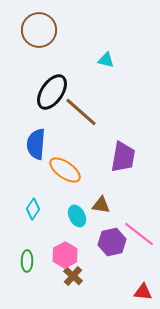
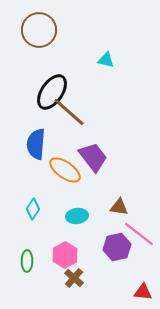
brown line: moved 12 px left
purple trapezoid: moved 30 px left; rotated 48 degrees counterclockwise
brown triangle: moved 18 px right, 2 px down
cyan ellipse: rotated 70 degrees counterclockwise
purple hexagon: moved 5 px right, 5 px down
brown cross: moved 1 px right, 2 px down
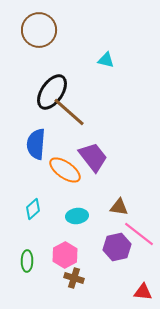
cyan diamond: rotated 15 degrees clockwise
brown cross: rotated 24 degrees counterclockwise
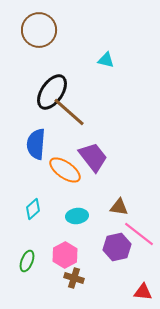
green ellipse: rotated 20 degrees clockwise
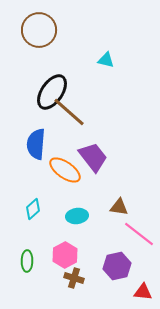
purple hexagon: moved 19 px down
green ellipse: rotated 20 degrees counterclockwise
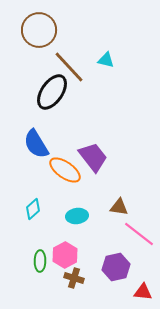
brown line: moved 45 px up; rotated 6 degrees clockwise
blue semicircle: rotated 36 degrees counterclockwise
green ellipse: moved 13 px right
purple hexagon: moved 1 px left, 1 px down
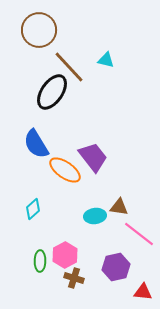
cyan ellipse: moved 18 px right
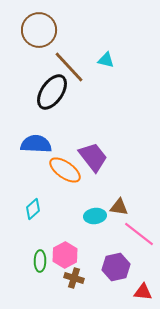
blue semicircle: rotated 124 degrees clockwise
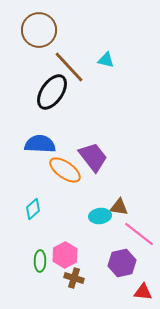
blue semicircle: moved 4 px right
cyan ellipse: moved 5 px right
purple hexagon: moved 6 px right, 4 px up
